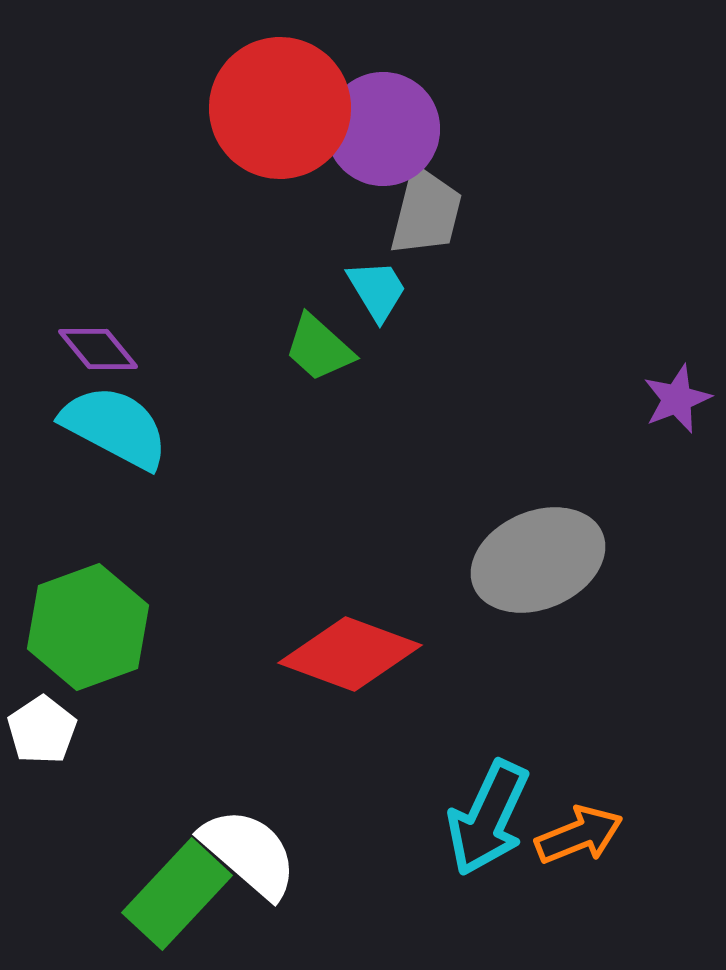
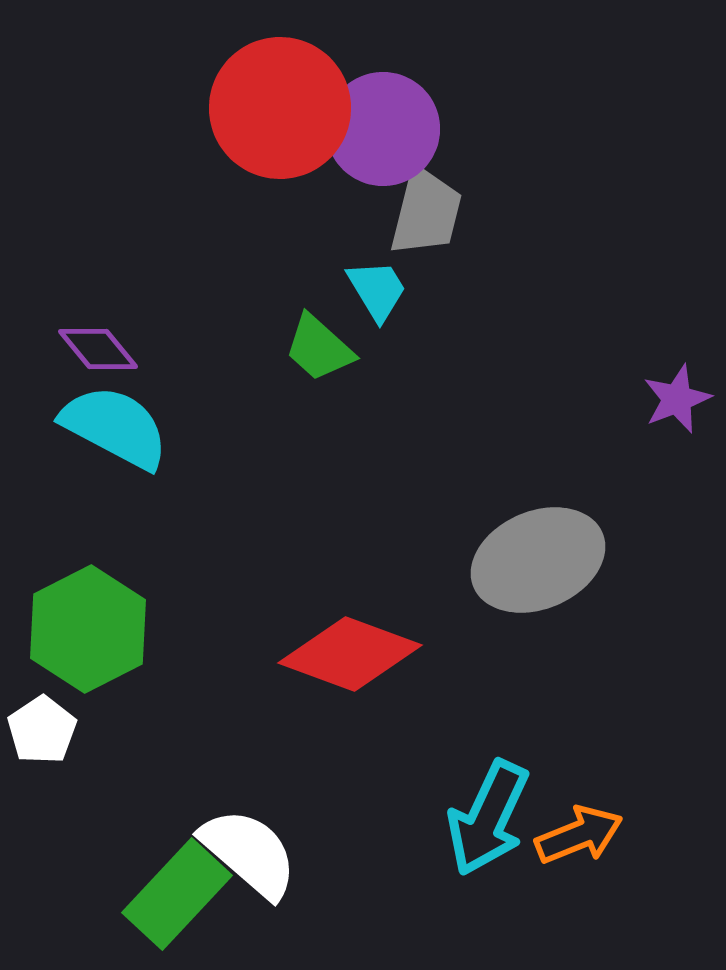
green hexagon: moved 2 px down; rotated 7 degrees counterclockwise
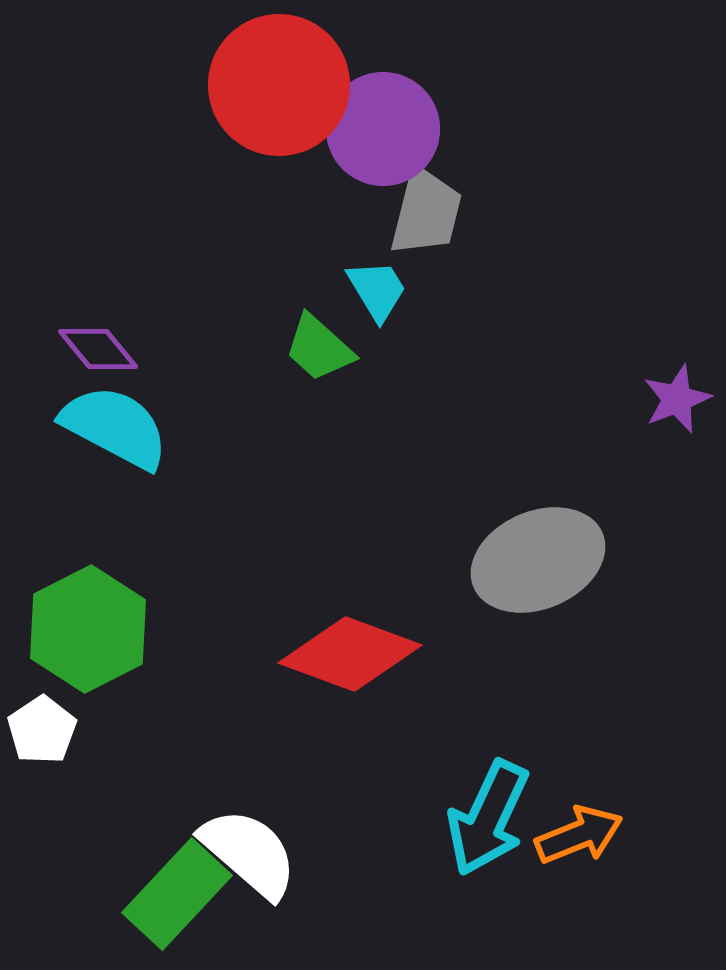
red circle: moved 1 px left, 23 px up
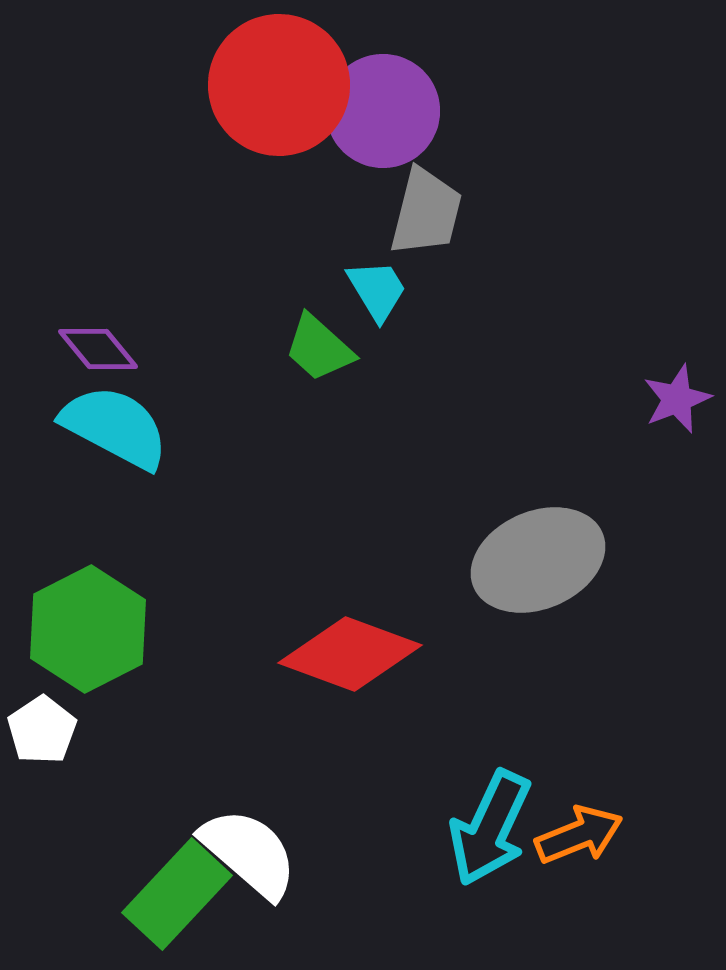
purple circle: moved 18 px up
cyan arrow: moved 2 px right, 10 px down
